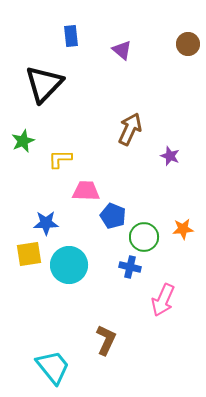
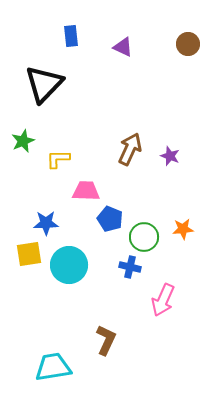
purple triangle: moved 1 px right, 3 px up; rotated 15 degrees counterclockwise
brown arrow: moved 20 px down
yellow L-shape: moved 2 px left
blue pentagon: moved 3 px left, 3 px down
cyan trapezoid: rotated 60 degrees counterclockwise
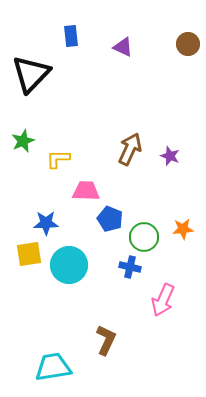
black triangle: moved 13 px left, 10 px up
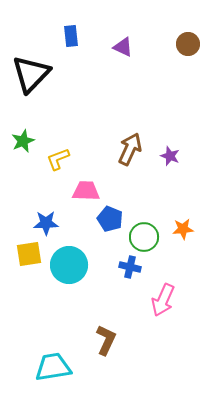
yellow L-shape: rotated 20 degrees counterclockwise
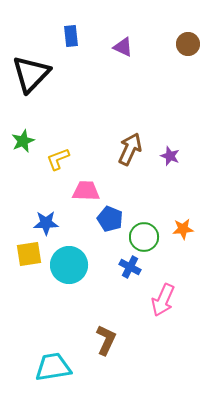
blue cross: rotated 15 degrees clockwise
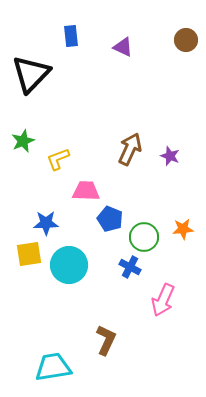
brown circle: moved 2 px left, 4 px up
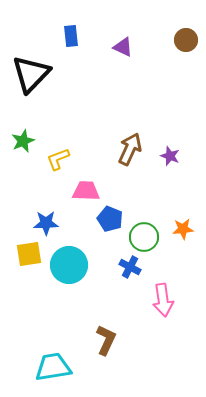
pink arrow: rotated 32 degrees counterclockwise
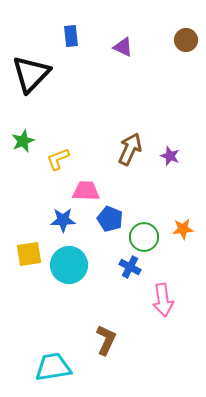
blue star: moved 17 px right, 3 px up
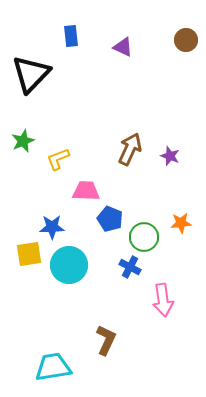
blue star: moved 11 px left, 7 px down
orange star: moved 2 px left, 6 px up
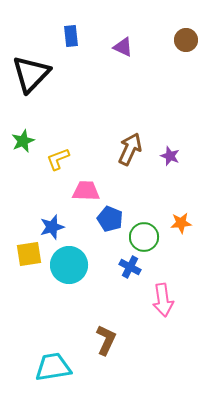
blue star: rotated 15 degrees counterclockwise
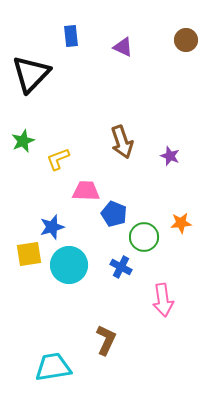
brown arrow: moved 8 px left, 7 px up; rotated 136 degrees clockwise
blue pentagon: moved 4 px right, 5 px up
blue cross: moved 9 px left
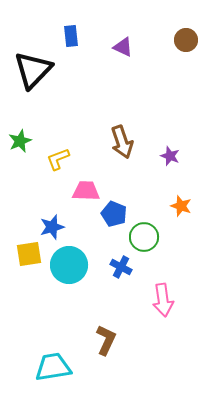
black triangle: moved 2 px right, 4 px up
green star: moved 3 px left
orange star: moved 17 px up; rotated 25 degrees clockwise
